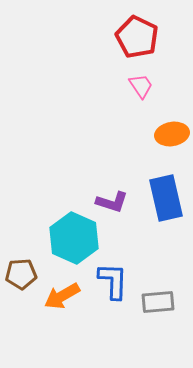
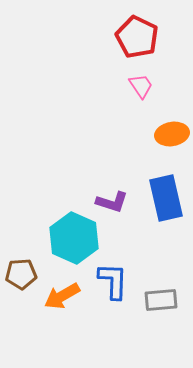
gray rectangle: moved 3 px right, 2 px up
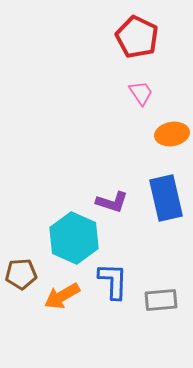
pink trapezoid: moved 7 px down
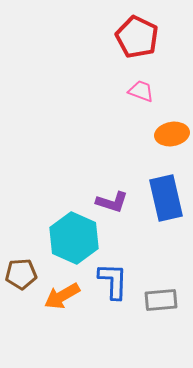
pink trapezoid: moved 2 px up; rotated 36 degrees counterclockwise
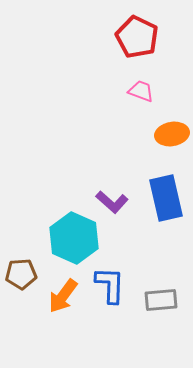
purple L-shape: rotated 24 degrees clockwise
blue L-shape: moved 3 px left, 4 px down
orange arrow: moved 1 px right; rotated 24 degrees counterclockwise
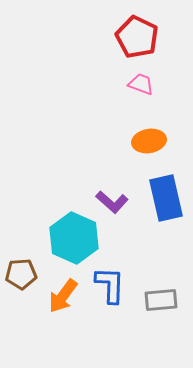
pink trapezoid: moved 7 px up
orange ellipse: moved 23 px left, 7 px down
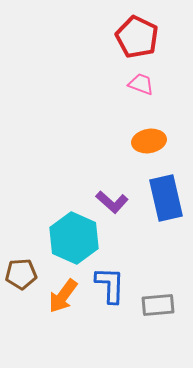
gray rectangle: moved 3 px left, 5 px down
